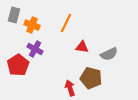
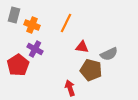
brown pentagon: moved 8 px up
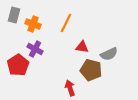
orange cross: moved 1 px right, 1 px up
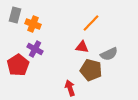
gray rectangle: moved 1 px right
orange line: moved 25 px right; rotated 18 degrees clockwise
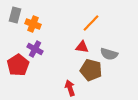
gray semicircle: rotated 42 degrees clockwise
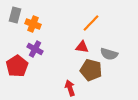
red pentagon: moved 1 px left, 1 px down
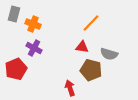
gray rectangle: moved 1 px left, 1 px up
purple cross: moved 1 px left, 1 px up
red pentagon: moved 1 px left, 3 px down; rotated 10 degrees clockwise
